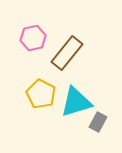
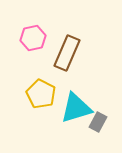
brown rectangle: rotated 16 degrees counterclockwise
cyan triangle: moved 6 px down
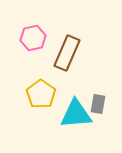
yellow pentagon: rotated 8 degrees clockwise
cyan triangle: moved 6 px down; rotated 12 degrees clockwise
gray rectangle: moved 18 px up; rotated 18 degrees counterclockwise
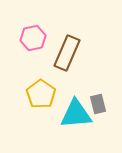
gray rectangle: rotated 24 degrees counterclockwise
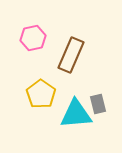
brown rectangle: moved 4 px right, 2 px down
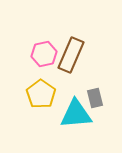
pink hexagon: moved 11 px right, 16 px down
gray rectangle: moved 3 px left, 6 px up
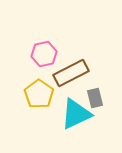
brown rectangle: moved 18 px down; rotated 40 degrees clockwise
yellow pentagon: moved 2 px left
cyan triangle: rotated 20 degrees counterclockwise
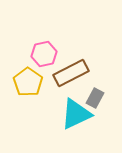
yellow pentagon: moved 11 px left, 12 px up
gray rectangle: rotated 42 degrees clockwise
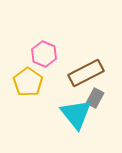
pink hexagon: rotated 25 degrees counterclockwise
brown rectangle: moved 15 px right
cyan triangle: rotated 44 degrees counterclockwise
